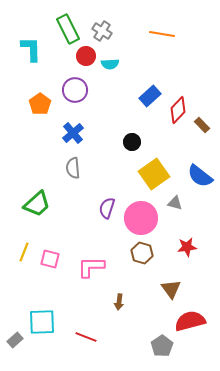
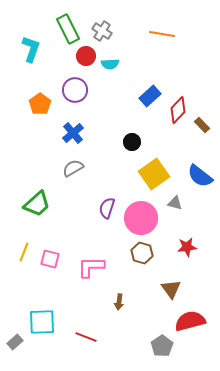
cyan L-shape: rotated 20 degrees clockwise
gray semicircle: rotated 65 degrees clockwise
gray rectangle: moved 2 px down
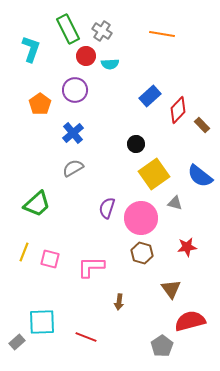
black circle: moved 4 px right, 2 px down
gray rectangle: moved 2 px right
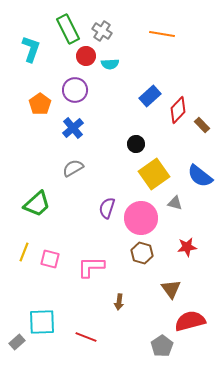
blue cross: moved 5 px up
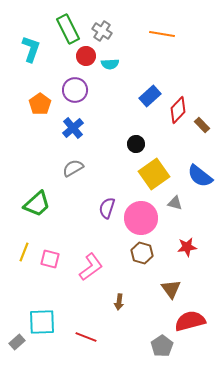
pink L-shape: rotated 144 degrees clockwise
